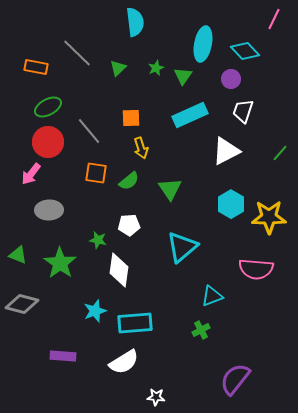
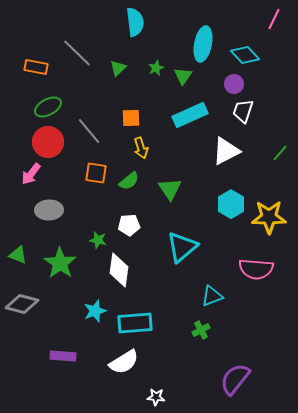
cyan diamond at (245, 51): moved 4 px down
purple circle at (231, 79): moved 3 px right, 5 px down
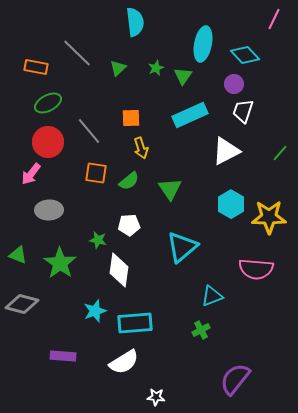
green ellipse at (48, 107): moved 4 px up
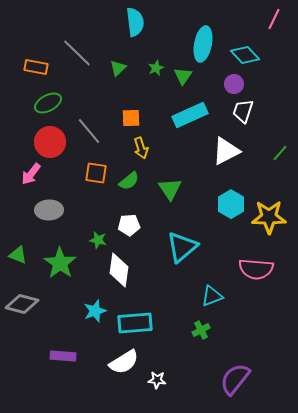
red circle at (48, 142): moved 2 px right
white star at (156, 397): moved 1 px right, 17 px up
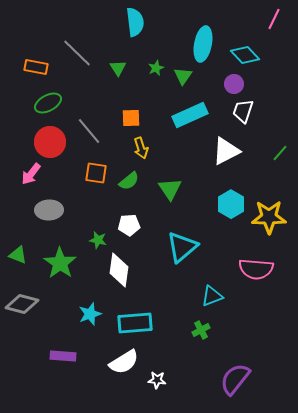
green triangle at (118, 68): rotated 18 degrees counterclockwise
cyan star at (95, 311): moved 5 px left, 3 px down
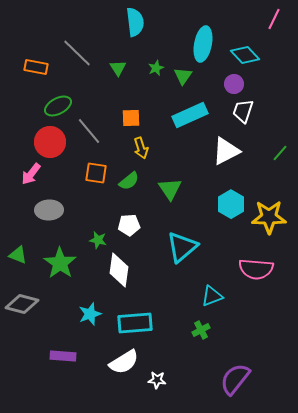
green ellipse at (48, 103): moved 10 px right, 3 px down
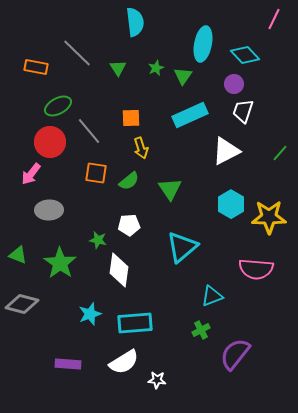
purple rectangle at (63, 356): moved 5 px right, 8 px down
purple semicircle at (235, 379): moved 25 px up
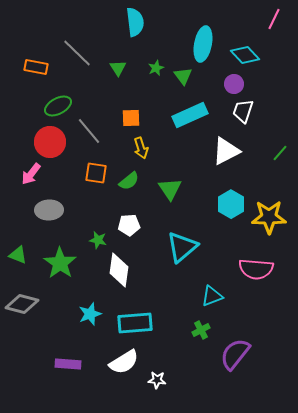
green triangle at (183, 76): rotated 12 degrees counterclockwise
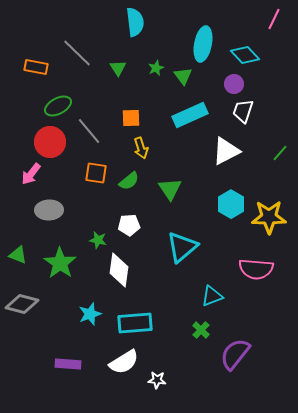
green cross at (201, 330): rotated 18 degrees counterclockwise
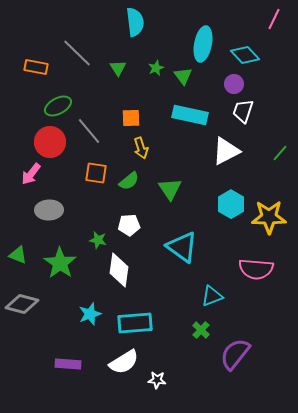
cyan rectangle at (190, 115): rotated 36 degrees clockwise
cyan triangle at (182, 247): rotated 44 degrees counterclockwise
